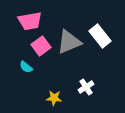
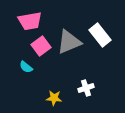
white rectangle: moved 1 px up
white cross: moved 1 px down; rotated 14 degrees clockwise
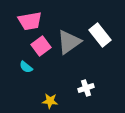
gray triangle: rotated 12 degrees counterclockwise
yellow star: moved 4 px left, 3 px down
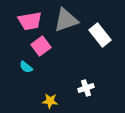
gray triangle: moved 3 px left, 22 px up; rotated 16 degrees clockwise
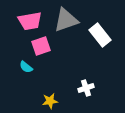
pink square: rotated 18 degrees clockwise
yellow star: rotated 14 degrees counterclockwise
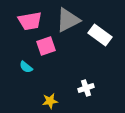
gray triangle: moved 2 px right; rotated 8 degrees counterclockwise
white rectangle: rotated 15 degrees counterclockwise
pink square: moved 5 px right
